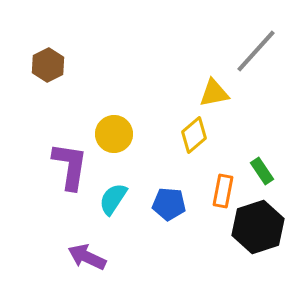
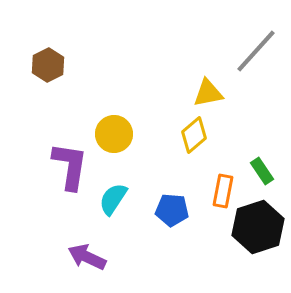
yellow triangle: moved 6 px left
blue pentagon: moved 3 px right, 6 px down
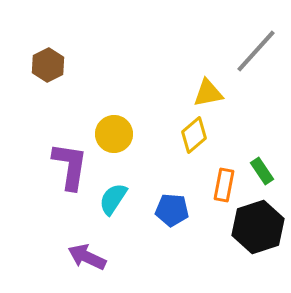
orange rectangle: moved 1 px right, 6 px up
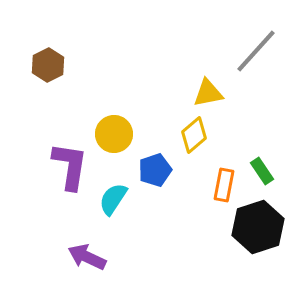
blue pentagon: moved 17 px left, 40 px up; rotated 24 degrees counterclockwise
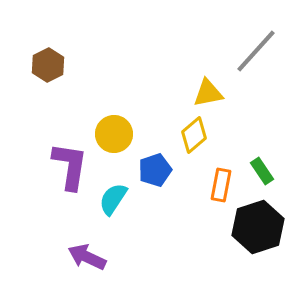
orange rectangle: moved 3 px left
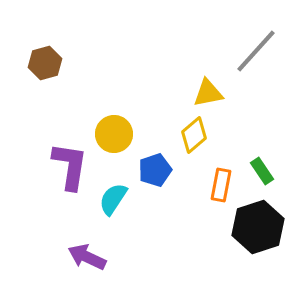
brown hexagon: moved 3 px left, 2 px up; rotated 12 degrees clockwise
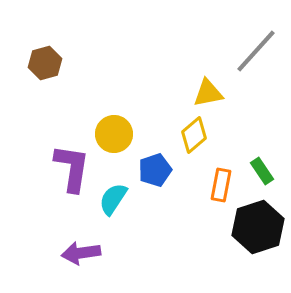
purple L-shape: moved 2 px right, 2 px down
purple arrow: moved 6 px left, 4 px up; rotated 33 degrees counterclockwise
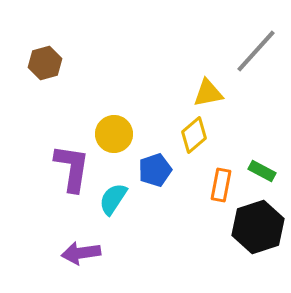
green rectangle: rotated 28 degrees counterclockwise
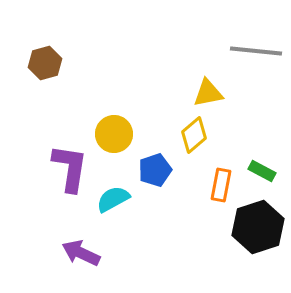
gray line: rotated 54 degrees clockwise
purple L-shape: moved 2 px left
cyan semicircle: rotated 28 degrees clockwise
purple arrow: rotated 33 degrees clockwise
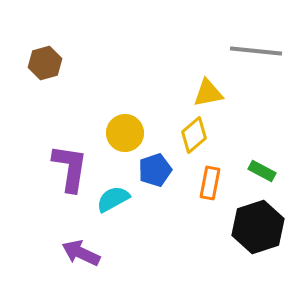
yellow circle: moved 11 px right, 1 px up
orange rectangle: moved 11 px left, 2 px up
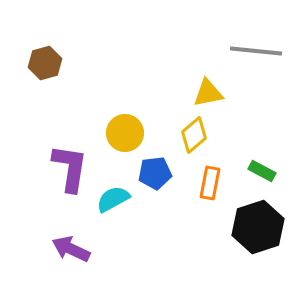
blue pentagon: moved 3 px down; rotated 12 degrees clockwise
purple arrow: moved 10 px left, 4 px up
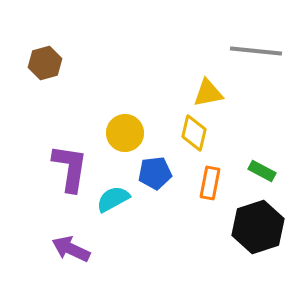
yellow diamond: moved 2 px up; rotated 36 degrees counterclockwise
